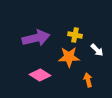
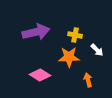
purple arrow: moved 6 px up
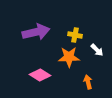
orange arrow: moved 2 px down
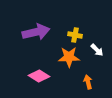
pink diamond: moved 1 px left, 1 px down
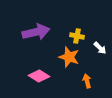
yellow cross: moved 2 px right, 1 px down
white arrow: moved 3 px right, 2 px up
orange star: rotated 20 degrees clockwise
orange arrow: moved 1 px left, 1 px up
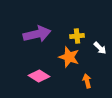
purple arrow: moved 1 px right, 2 px down
yellow cross: rotated 16 degrees counterclockwise
